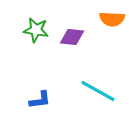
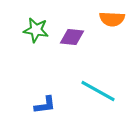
blue L-shape: moved 5 px right, 5 px down
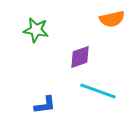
orange semicircle: rotated 15 degrees counterclockwise
purple diamond: moved 8 px right, 20 px down; rotated 25 degrees counterclockwise
cyan line: rotated 9 degrees counterclockwise
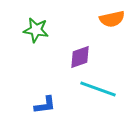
cyan line: moved 2 px up
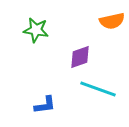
orange semicircle: moved 2 px down
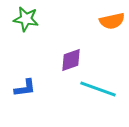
green star: moved 10 px left, 11 px up
purple diamond: moved 9 px left, 3 px down
blue L-shape: moved 20 px left, 17 px up
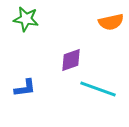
orange semicircle: moved 1 px left, 1 px down
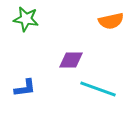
orange semicircle: moved 1 px up
purple diamond: rotated 20 degrees clockwise
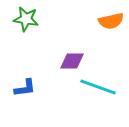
purple diamond: moved 1 px right, 1 px down
cyan line: moved 2 px up
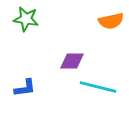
cyan line: rotated 6 degrees counterclockwise
